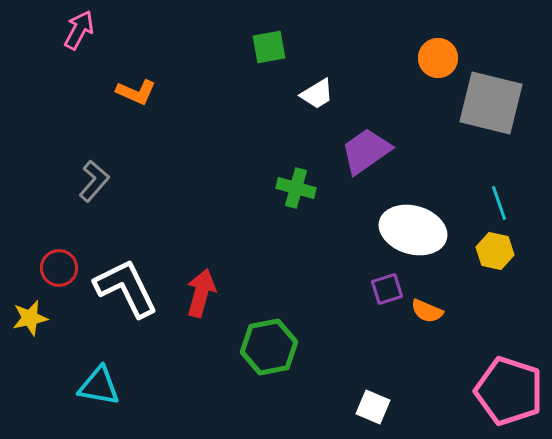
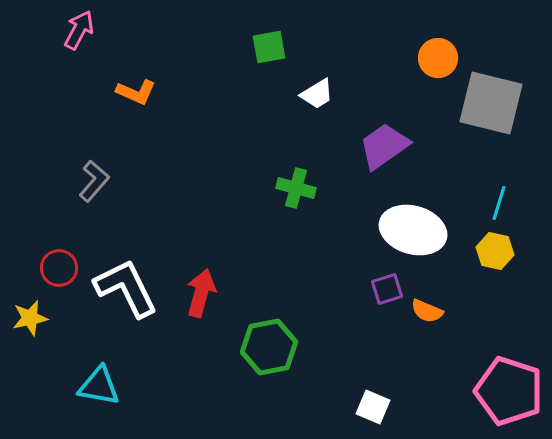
purple trapezoid: moved 18 px right, 5 px up
cyan line: rotated 36 degrees clockwise
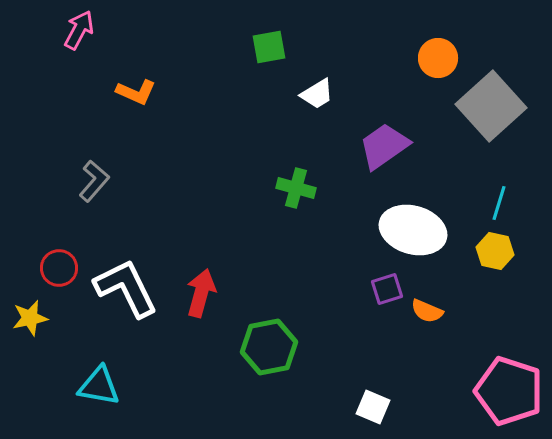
gray square: moved 3 px down; rotated 34 degrees clockwise
